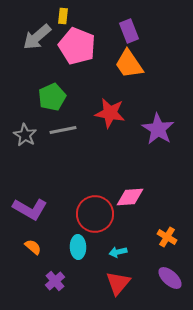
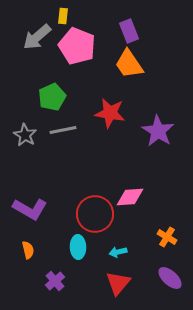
purple star: moved 2 px down
orange semicircle: moved 5 px left, 3 px down; rotated 36 degrees clockwise
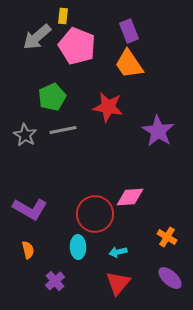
red star: moved 2 px left, 6 px up
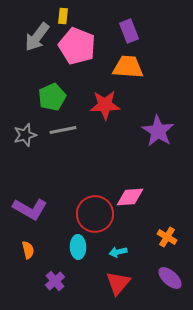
gray arrow: rotated 12 degrees counterclockwise
orange trapezoid: moved 1 px left, 3 px down; rotated 128 degrees clockwise
red star: moved 3 px left, 2 px up; rotated 12 degrees counterclockwise
gray star: rotated 25 degrees clockwise
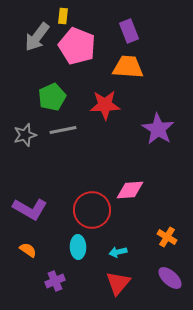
purple star: moved 2 px up
pink diamond: moved 7 px up
red circle: moved 3 px left, 4 px up
orange semicircle: rotated 42 degrees counterclockwise
purple cross: rotated 18 degrees clockwise
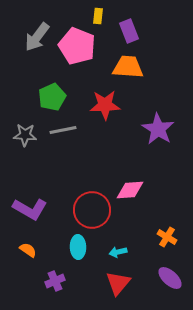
yellow rectangle: moved 35 px right
gray star: rotated 20 degrees clockwise
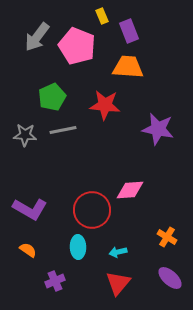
yellow rectangle: moved 4 px right; rotated 28 degrees counterclockwise
red star: rotated 8 degrees clockwise
purple star: rotated 20 degrees counterclockwise
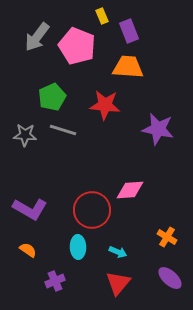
gray line: rotated 28 degrees clockwise
cyan arrow: rotated 144 degrees counterclockwise
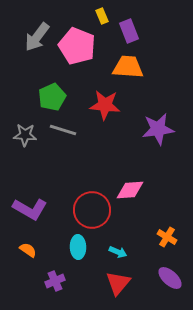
purple star: rotated 20 degrees counterclockwise
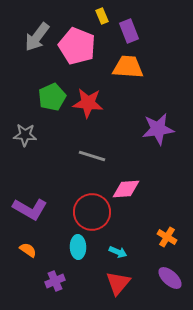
red star: moved 17 px left, 2 px up
gray line: moved 29 px right, 26 px down
pink diamond: moved 4 px left, 1 px up
red circle: moved 2 px down
